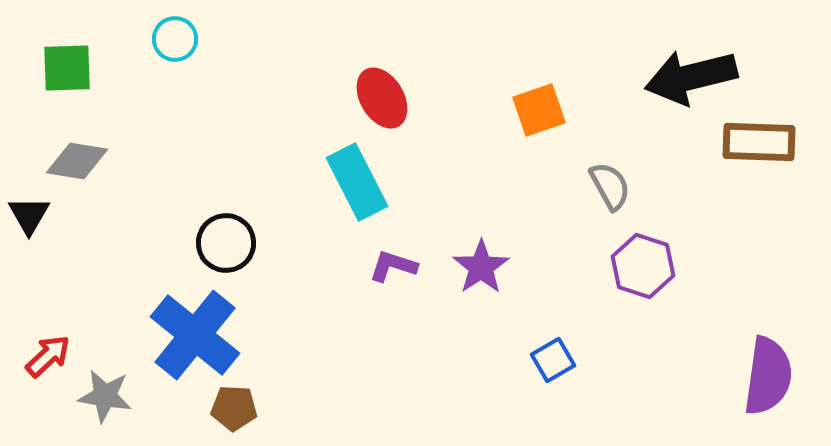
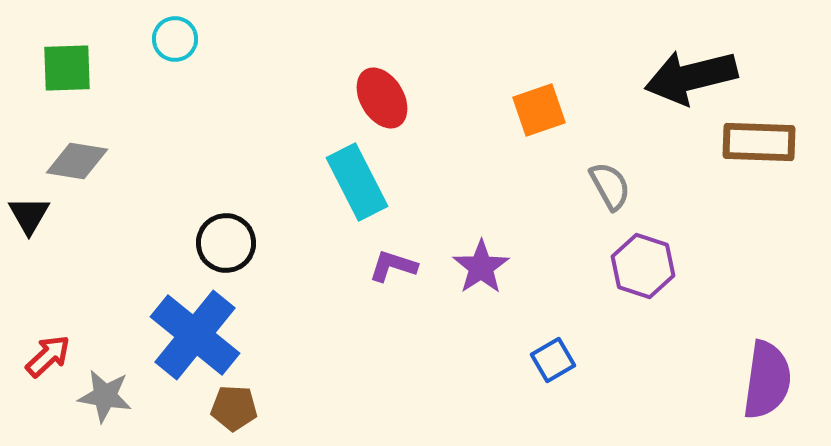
purple semicircle: moved 1 px left, 4 px down
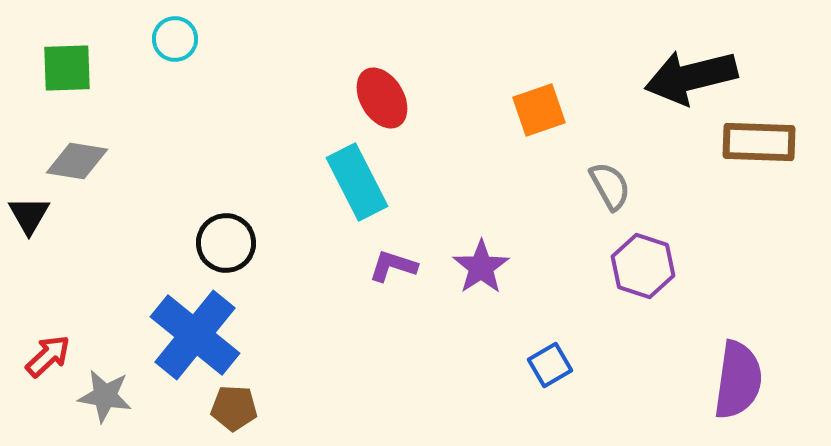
blue square: moved 3 px left, 5 px down
purple semicircle: moved 29 px left
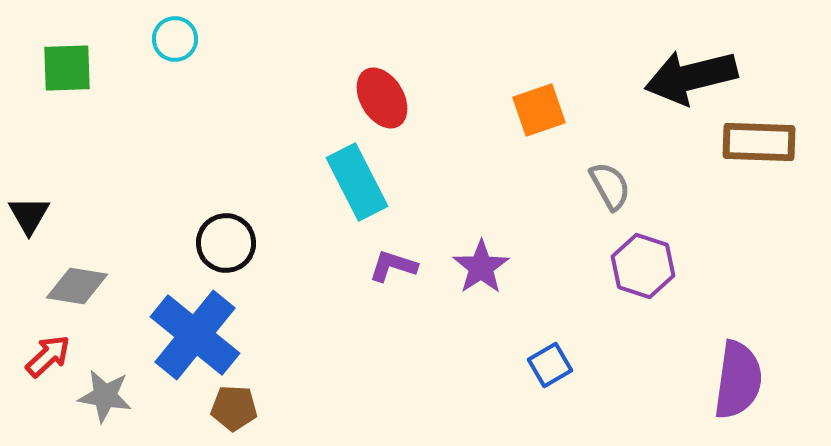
gray diamond: moved 125 px down
